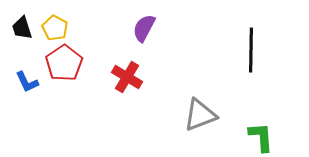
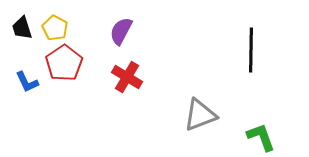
purple semicircle: moved 23 px left, 3 px down
green L-shape: rotated 16 degrees counterclockwise
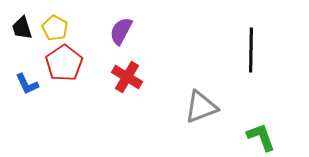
blue L-shape: moved 2 px down
gray triangle: moved 1 px right, 8 px up
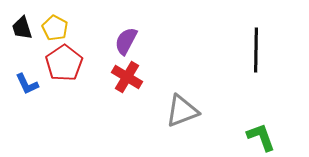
purple semicircle: moved 5 px right, 10 px down
black line: moved 5 px right
gray triangle: moved 19 px left, 4 px down
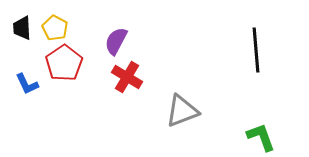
black trapezoid: rotated 15 degrees clockwise
purple semicircle: moved 10 px left
black line: rotated 6 degrees counterclockwise
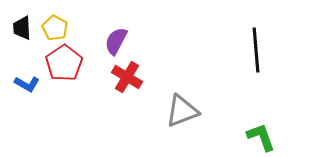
blue L-shape: rotated 35 degrees counterclockwise
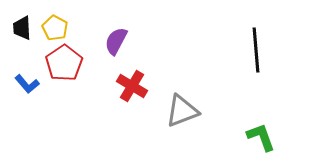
red cross: moved 5 px right, 9 px down
blue L-shape: rotated 20 degrees clockwise
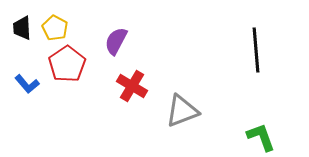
red pentagon: moved 3 px right, 1 px down
